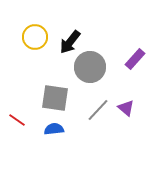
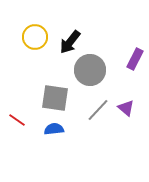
purple rectangle: rotated 15 degrees counterclockwise
gray circle: moved 3 px down
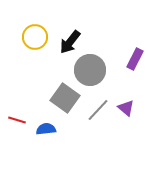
gray square: moved 10 px right; rotated 28 degrees clockwise
red line: rotated 18 degrees counterclockwise
blue semicircle: moved 8 px left
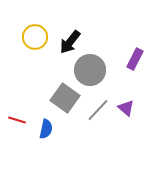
blue semicircle: rotated 108 degrees clockwise
